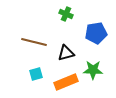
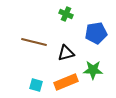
cyan square: moved 11 px down; rotated 32 degrees clockwise
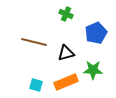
blue pentagon: rotated 15 degrees counterclockwise
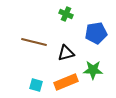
blue pentagon: rotated 15 degrees clockwise
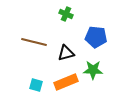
blue pentagon: moved 4 px down; rotated 15 degrees clockwise
